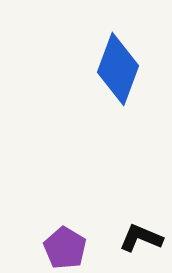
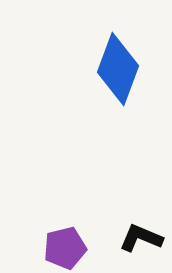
purple pentagon: rotated 27 degrees clockwise
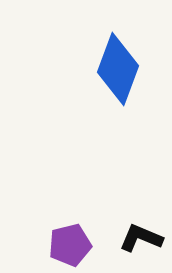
purple pentagon: moved 5 px right, 3 px up
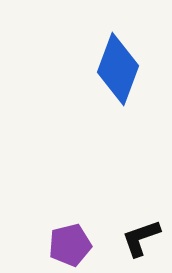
black L-shape: rotated 42 degrees counterclockwise
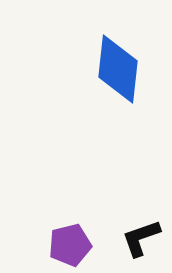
blue diamond: rotated 14 degrees counterclockwise
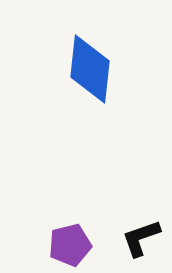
blue diamond: moved 28 px left
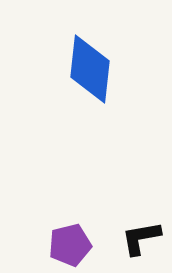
black L-shape: rotated 9 degrees clockwise
